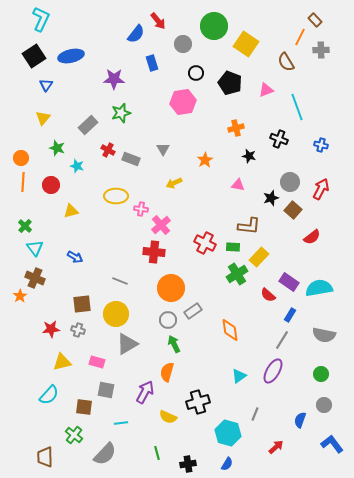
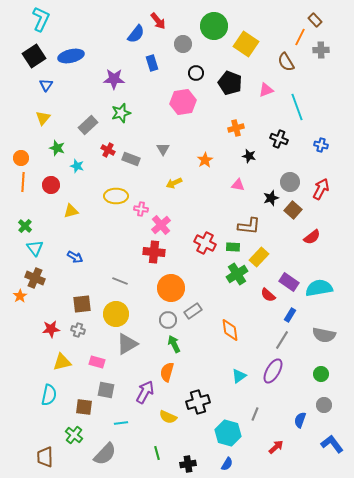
cyan semicircle at (49, 395): rotated 30 degrees counterclockwise
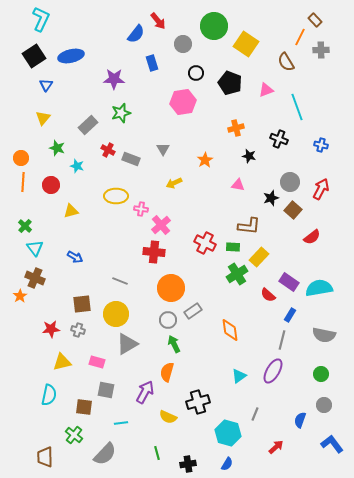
gray line at (282, 340): rotated 18 degrees counterclockwise
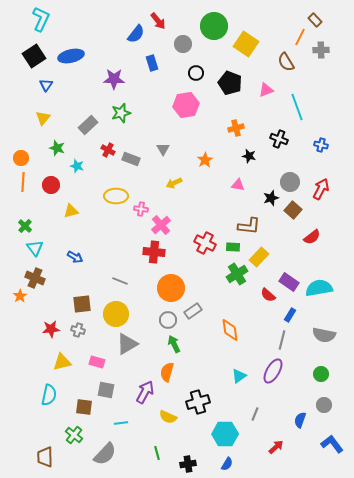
pink hexagon at (183, 102): moved 3 px right, 3 px down
cyan hexagon at (228, 433): moved 3 px left, 1 px down; rotated 15 degrees counterclockwise
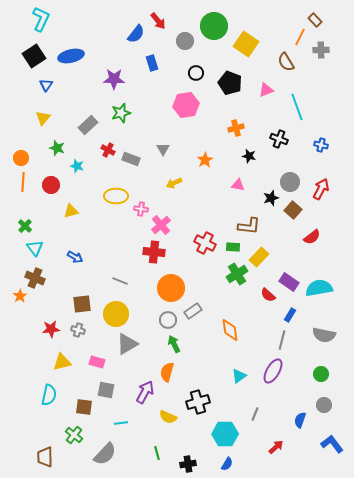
gray circle at (183, 44): moved 2 px right, 3 px up
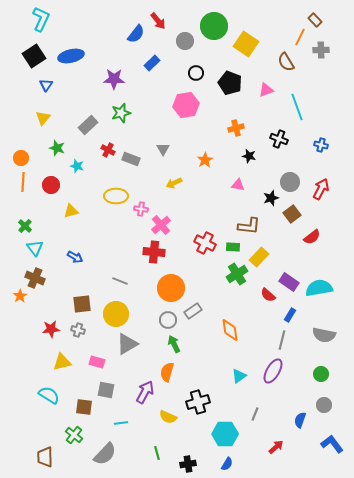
blue rectangle at (152, 63): rotated 63 degrees clockwise
brown square at (293, 210): moved 1 px left, 4 px down; rotated 12 degrees clockwise
cyan semicircle at (49, 395): rotated 70 degrees counterclockwise
